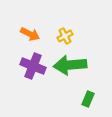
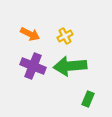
green arrow: moved 1 px down
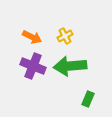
orange arrow: moved 2 px right, 3 px down
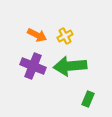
orange arrow: moved 5 px right, 2 px up
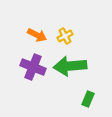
purple cross: moved 1 px down
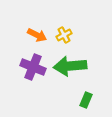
yellow cross: moved 1 px left, 1 px up
green rectangle: moved 2 px left, 1 px down
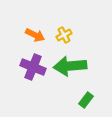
orange arrow: moved 2 px left
green rectangle: rotated 14 degrees clockwise
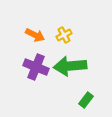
purple cross: moved 3 px right
